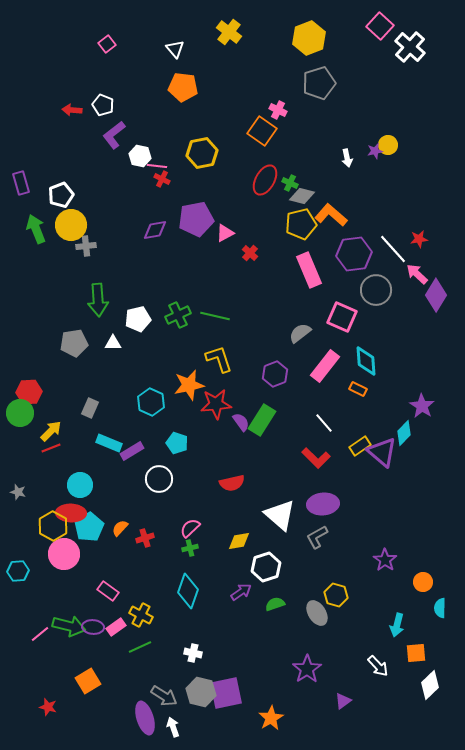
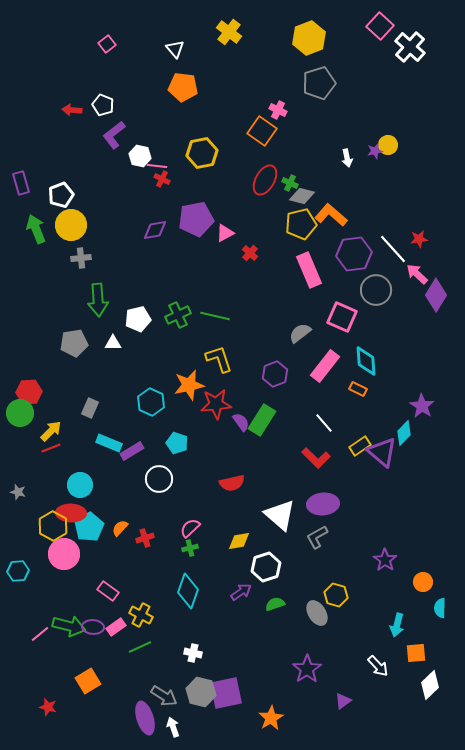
gray cross at (86, 246): moved 5 px left, 12 px down
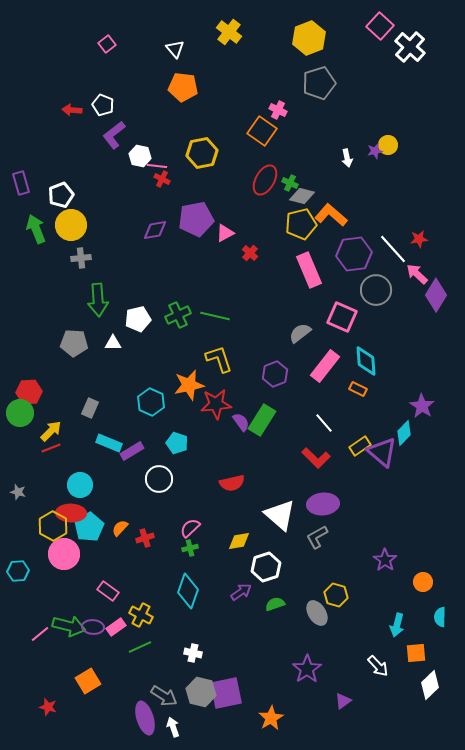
gray pentagon at (74, 343): rotated 12 degrees clockwise
cyan semicircle at (440, 608): moved 9 px down
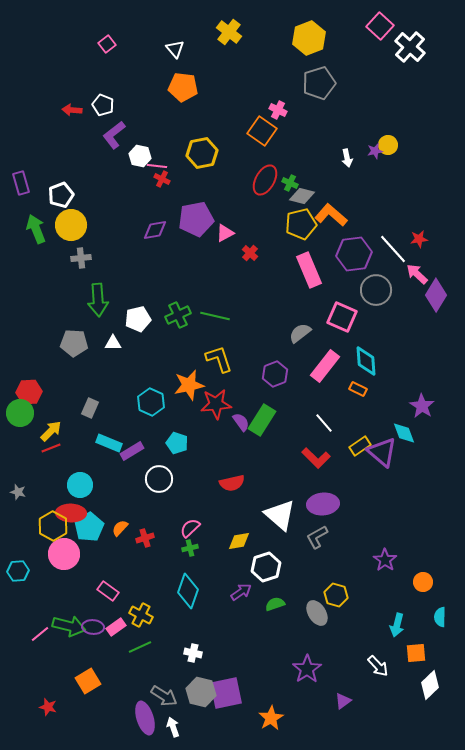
cyan diamond at (404, 433): rotated 65 degrees counterclockwise
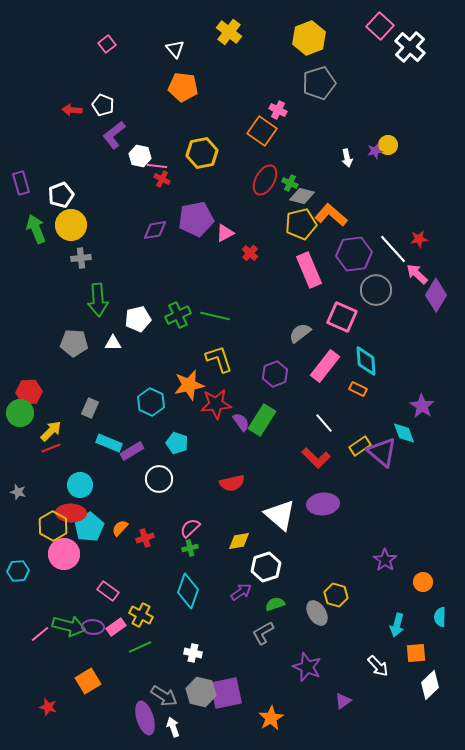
gray L-shape at (317, 537): moved 54 px left, 96 px down
purple star at (307, 669): moved 2 px up; rotated 16 degrees counterclockwise
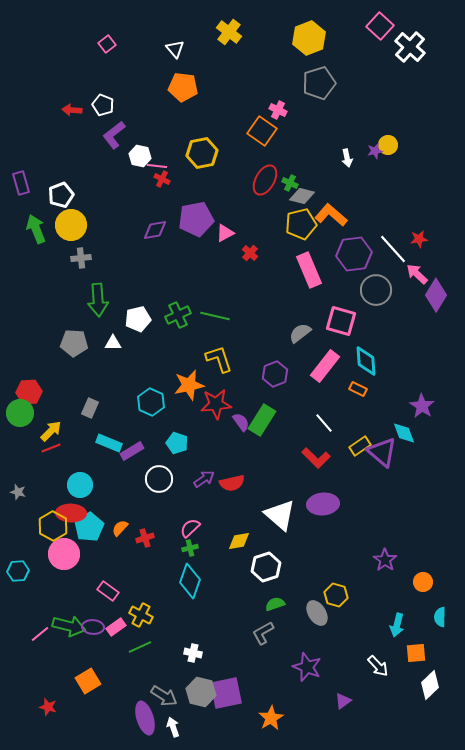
pink square at (342, 317): moved 1 px left, 4 px down; rotated 8 degrees counterclockwise
cyan diamond at (188, 591): moved 2 px right, 10 px up
purple arrow at (241, 592): moved 37 px left, 113 px up
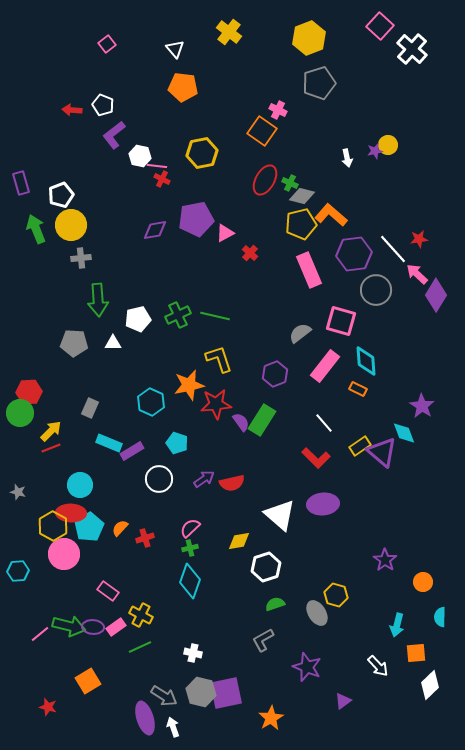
white cross at (410, 47): moved 2 px right, 2 px down
gray L-shape at (263, 633): moved 7 px down
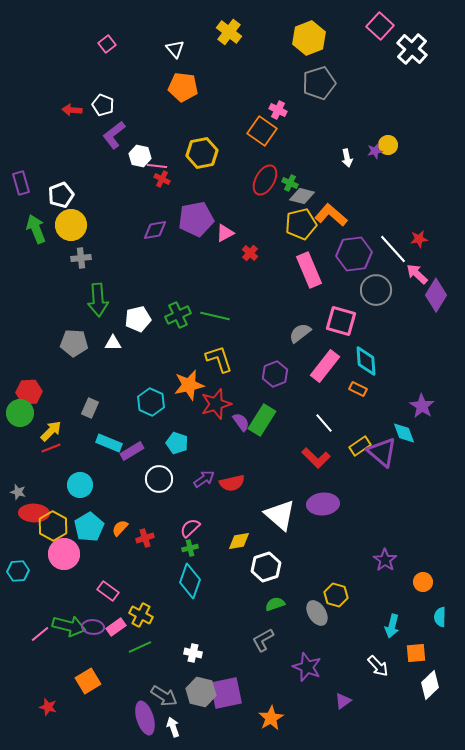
red star at (216, 404): rotated 12 degrees counterclockwise
red ellipse at (71, 513): moved 37 px left
cyan arrow at (397, 625): moved 5 px left, 1 px down
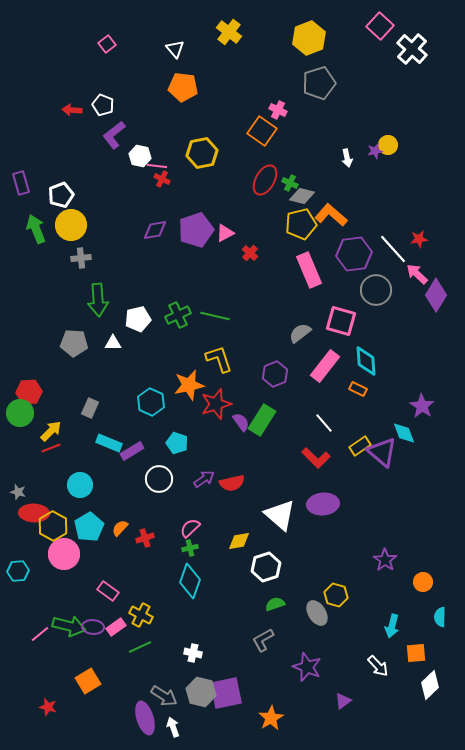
purple pentagon at (196, 219): moved 11 px down; rotated 8 degrees counterclockwise
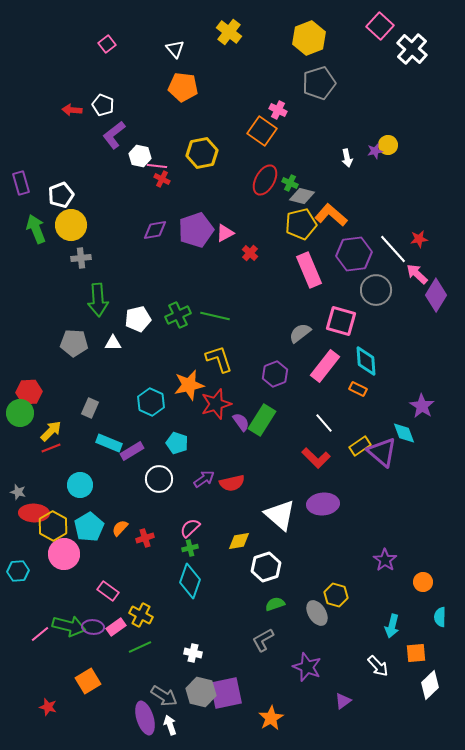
white arrow at (173, 727): moved 3 px left, 2 px up
